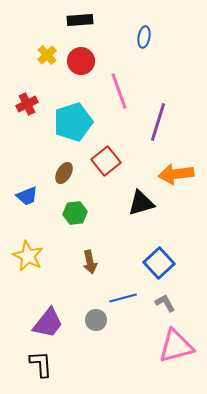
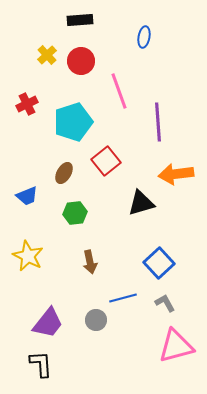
purple line: rotated 21 degrees counterclockwise
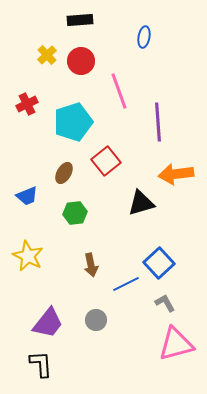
brown arrow: moved 1 px right, 3 px down
blue line: moved 3 px right, 14 px up; rotated 12 degrees counterclockwise
pink triangle: moved 2 px up
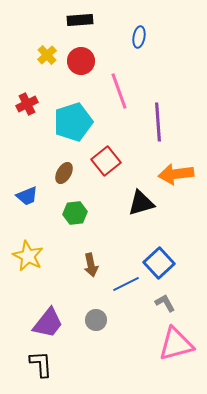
blue ellipse: moved 5 px left
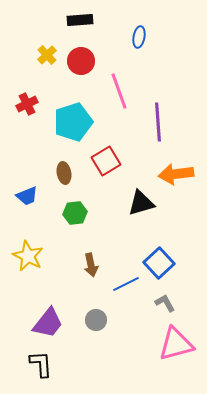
red square: rotated 8 degrees clockwise
brown ellipse: rotated 40 degrees counterclockwise
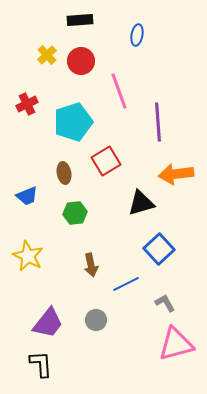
blue ellipse: moved 2 px left, 2 px up
blue square: moved 14 px up
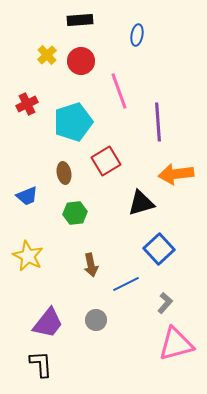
gray L-shape: rotated 70 degrees clockwise
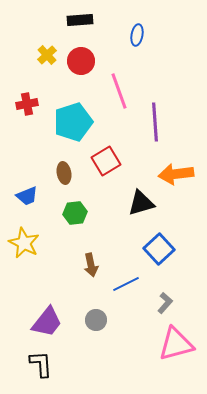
red cross: rotated 15 degrees clockwise
purple line: moved 3 px left
yellow star: moved 4 px left, 13 px up
purple trapezoid: moved 1 px left, 1 px up
